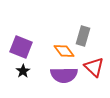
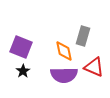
orange diamond: rotated 25 degrees clockwise
red triangle: rotated 20 degrees counterclockwise
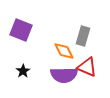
purple square: moved 17 px up
orange diamond: rotated 15 degrees counterclockwise
red triangle: moved 7 px left
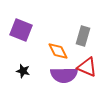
orange diamond: moved 6 px left
black star: rotated 24 degrees counterclockwise
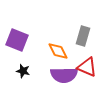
purple square: moved 4 px left, 10 px down
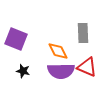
gray rectangle: moved 3 px up; rotated 18 degrees counterclockwise
purple square: moved 1 px left, 1 px up
purple semicircle: moved 3 px left, 4 px up
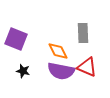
purple semicircle: rotated 12 degrees clockwise
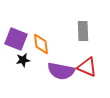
gray rectangle: moved 2 px up
orange diamond: moved 17 px left, 7 px up; rotated 20 degrees clockwise
black star: moved 11 px up; rotated 24 degrees counterclockwise
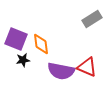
gray rectangle: moved 9 px right, 12 px up; rotated 60 degrees clockwise
